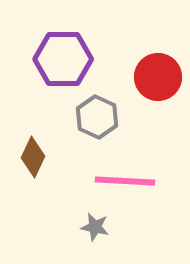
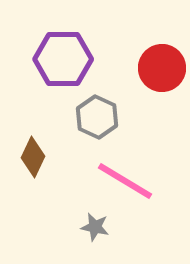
red circle: moved 4 px right, 9 px up
pink line: rotated 28 degrees clockwise
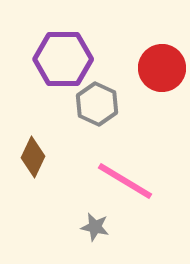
gray hexagon: moved 13 px up
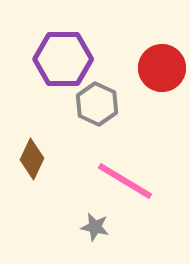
brown diamond: moved 1 px left, 2 px down
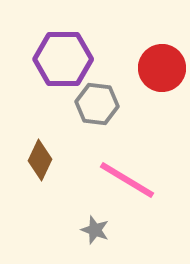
gray hexagon: rotated 18 degrees counterclockwise
brown diamond: moved 8 px right, 1 px down
pink line: moved 2 px right, 1 px up
gray star: moved 3 px down; rotated 8 degrees clockwise
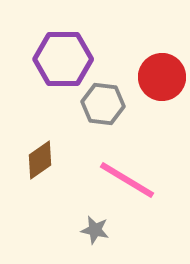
red circle: moved 9 px down
gray hexagon: moved 6 px right
brown diamond: rotated 30 degrees clockwise
gray star: rotated 8 degrees counterclockwise
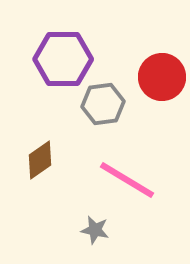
gray hexagon: rotated 15 degrees counterclockwise
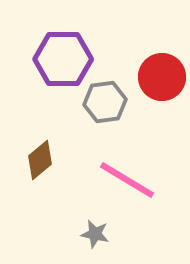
gray hexagon: moved 2 px right, 2 px up
brown diamond: rotated 6 degrees counterclockwise
gray star: moved 4 px down
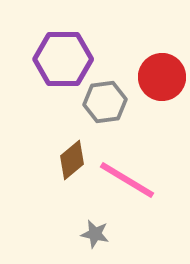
brown diamond: moved 32 px right
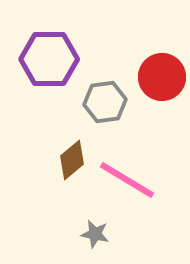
purple hexagon: moved 14 px left
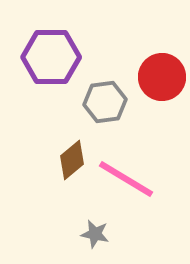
purple hexagon: moved 2 px right, 2 px up
pink line: moved 1 px left, 1 px up
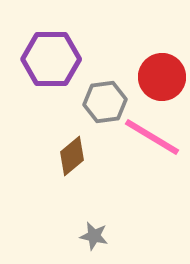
purple hexagon: moved 2 px down
brown diamond: moved 4 px up
pink line: moved 26 px right, 42 px up
gray star: moved 1 px left, 2 px down
